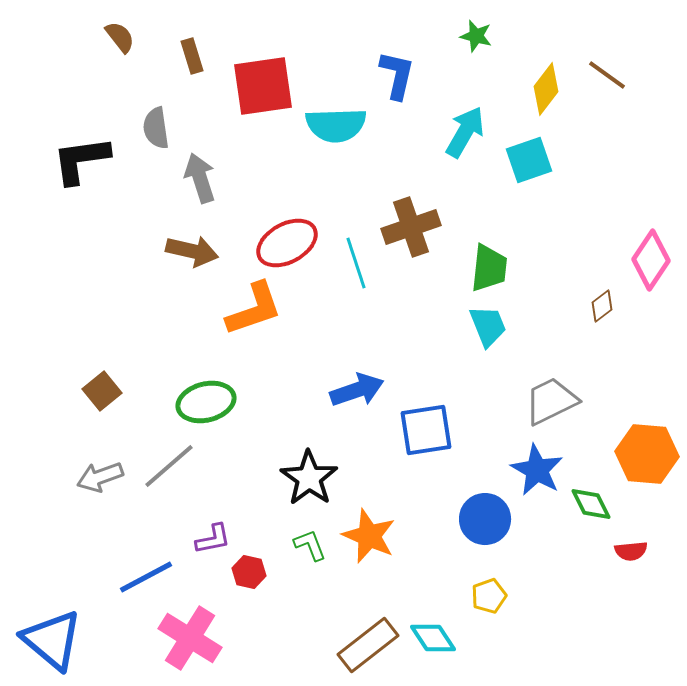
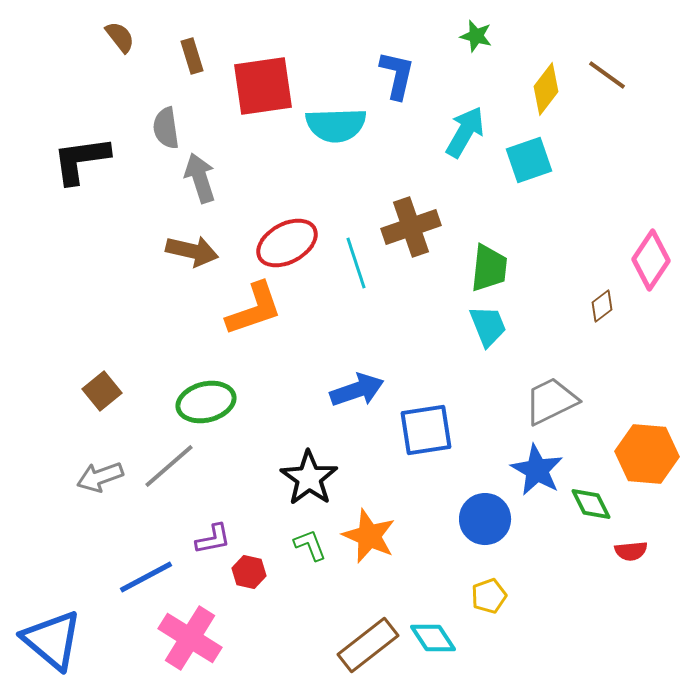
gray semicircle at (156, 128): moved 10 px right
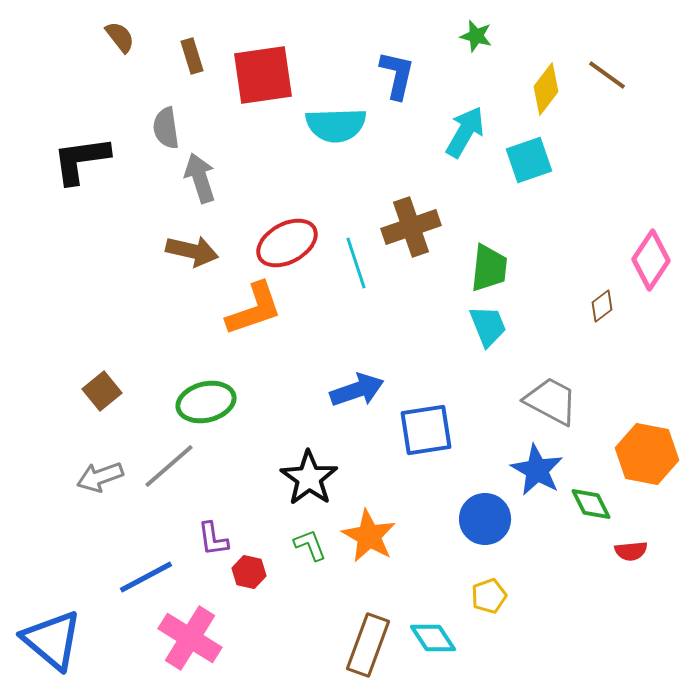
red square at (263, 86): moved 11 px up
gray trapezoid at (551, 401): rotated 54 degrees clockwise
orange hexagon at (647, 454): rotated 6 degrees clockwise
orange star at (369, 536): rotated 6 degrees clockwise
purple L-shape at (213, 539): rotated 93 degrees clockwise
brown rectangle at (368, 645): rotated 32 degrees counterclockwise
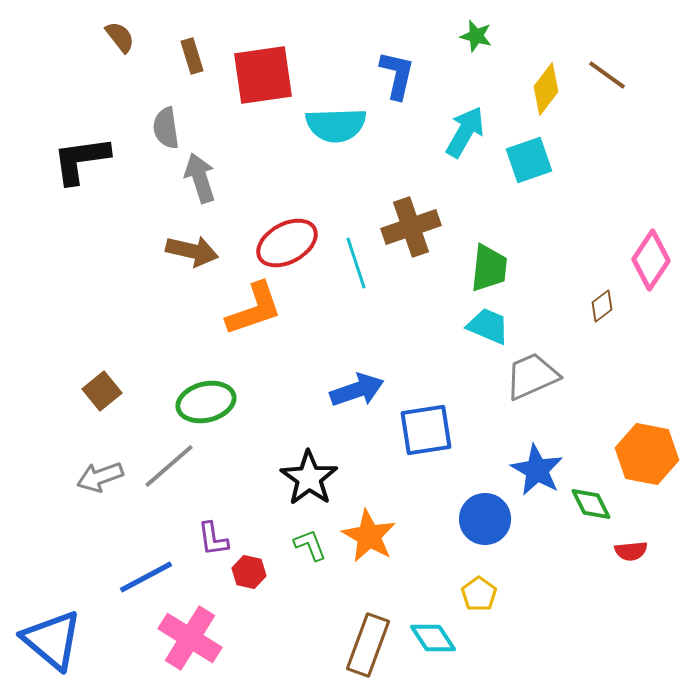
cyan trapezoid at (488, 326): rotated 45 degrees counterclockwise
gray trapezoid at (551, 401): moved 19 px left, 25 px up; rotated 52 degrees counterclockwise
yellow pentagon at (489, 596): moved 10 px left, 2 px up; rotated 16 degrees counterclockwise
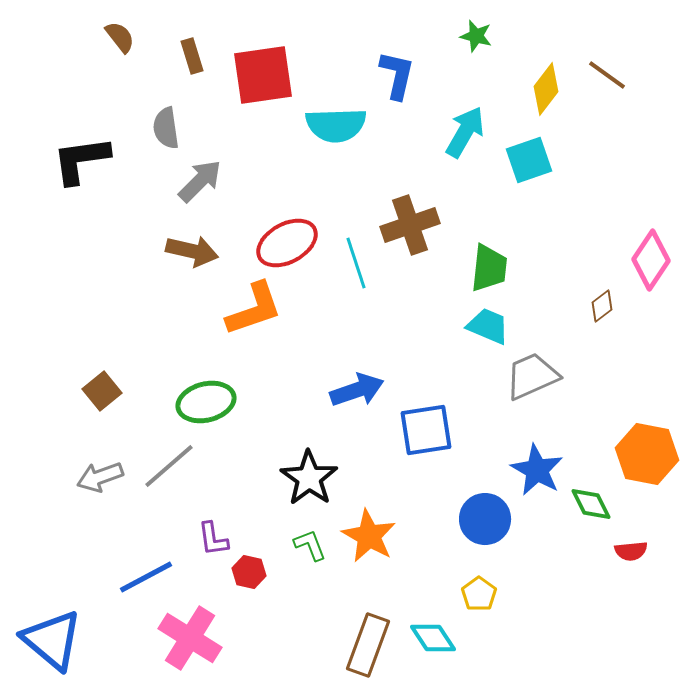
gray arrow at (200, 178): moved 3 px down; rotated 63 degrees clockwise
brown cross at (411, 227): moved 1 px left, 2 px up
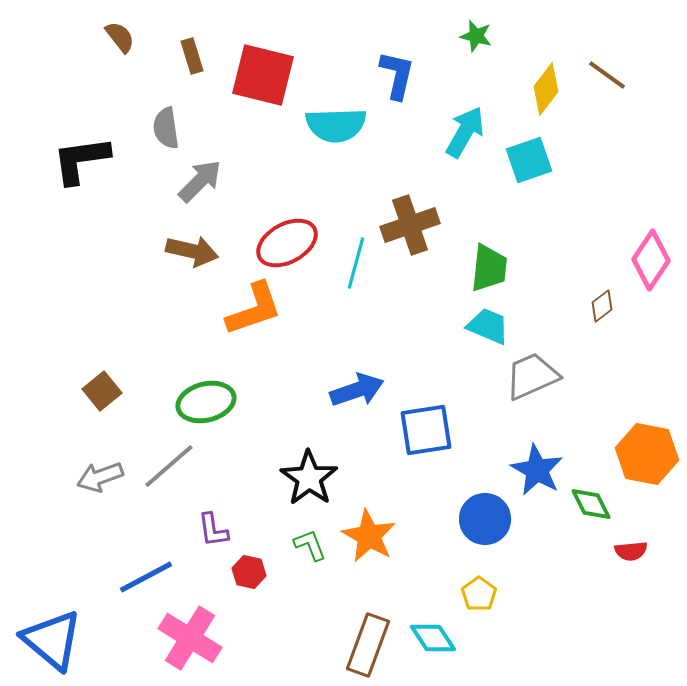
red square at (263, 75): rotated 22 degrees clockwise
cyan line at (356, 263): rotated 33 degrees clockwise
purple L-shape at (213, 539): moved 9 px up
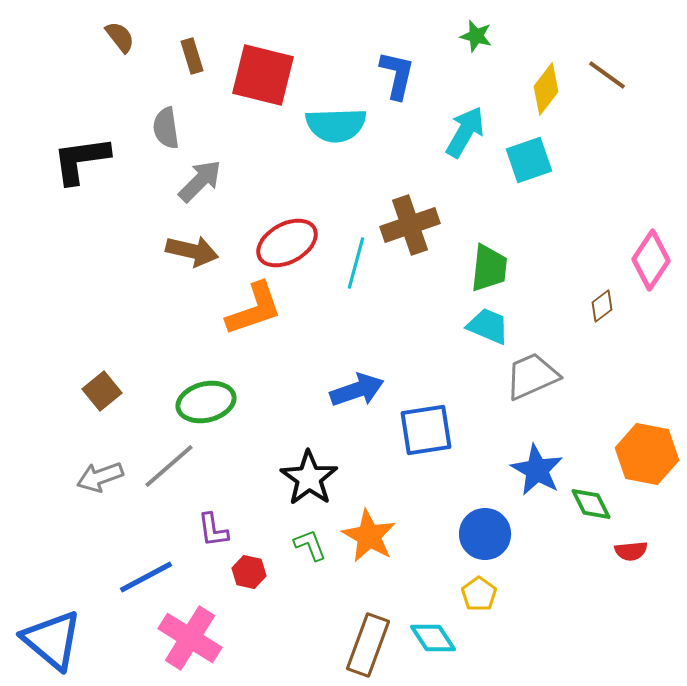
blue circle at (485, 519): moved 15 px down
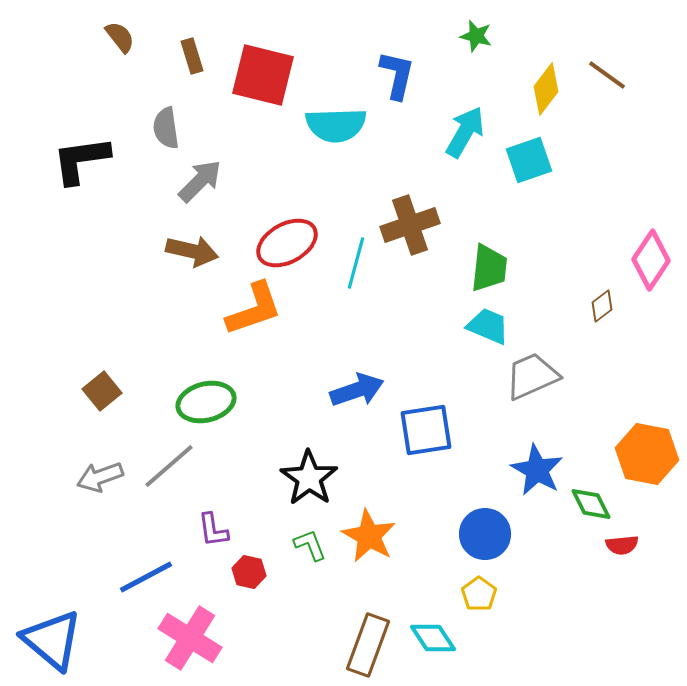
red semicircle at (631, 551): moved 9 px left, 6 px up
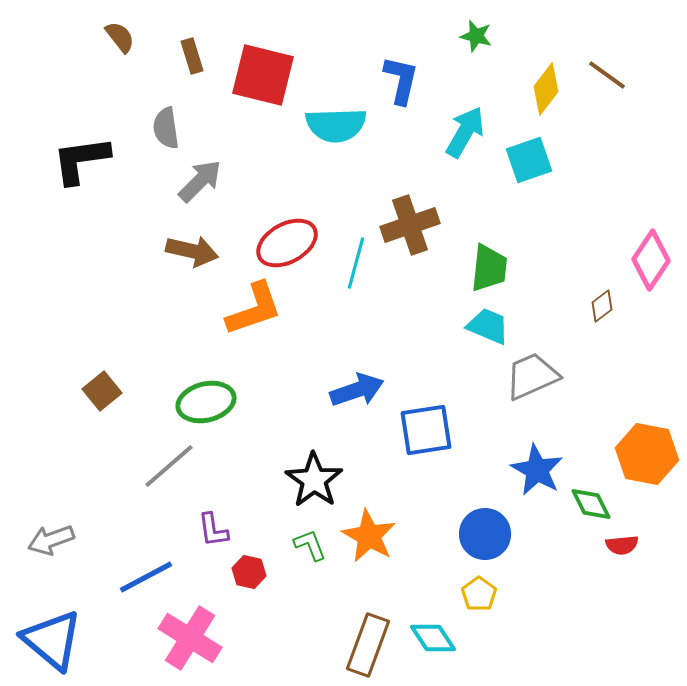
blue L-shape at (397, 75): moved 4 px right, 5 px down
gray arrow at (100, 477): moved 49 px left, 63 px down
black star at (309, 478): moved 5 px right, 2 px down
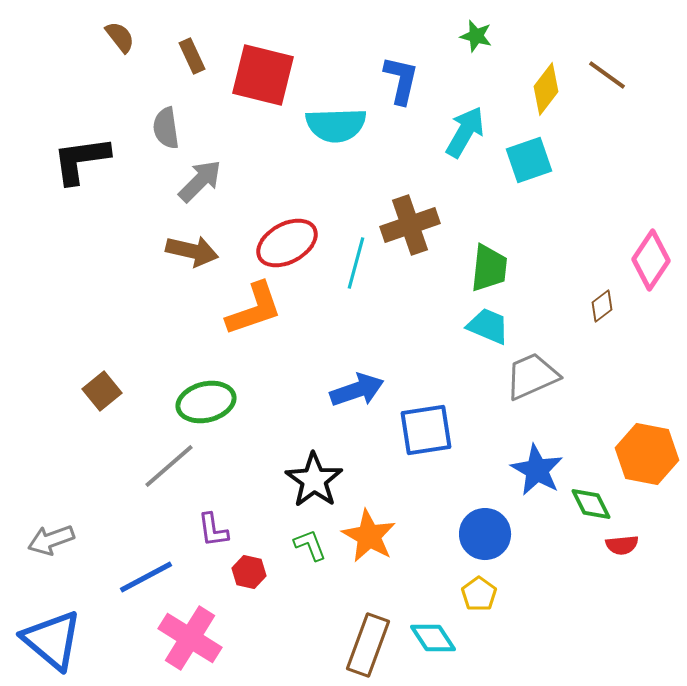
brown rectangle at (192, 56): rotated 8 degrees counterclockwise
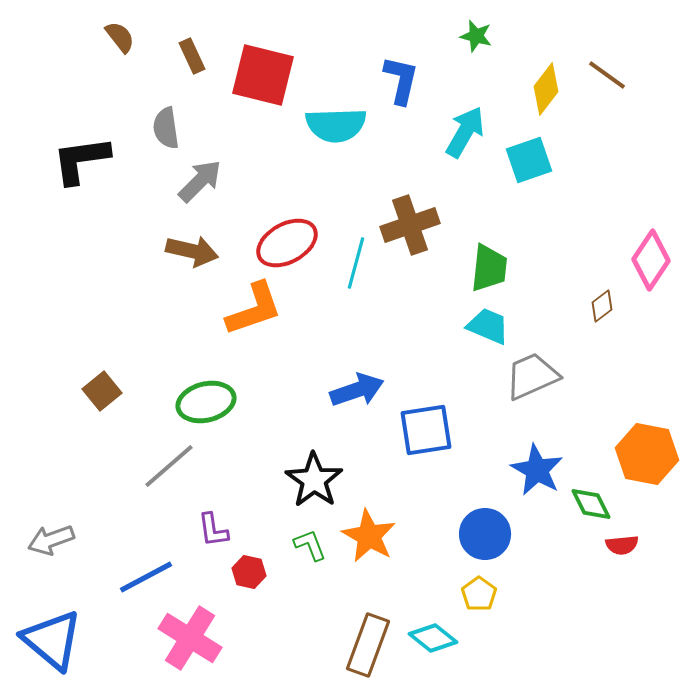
cyan diamond at (433, 638): rotated 18 degrees counterclockwise
